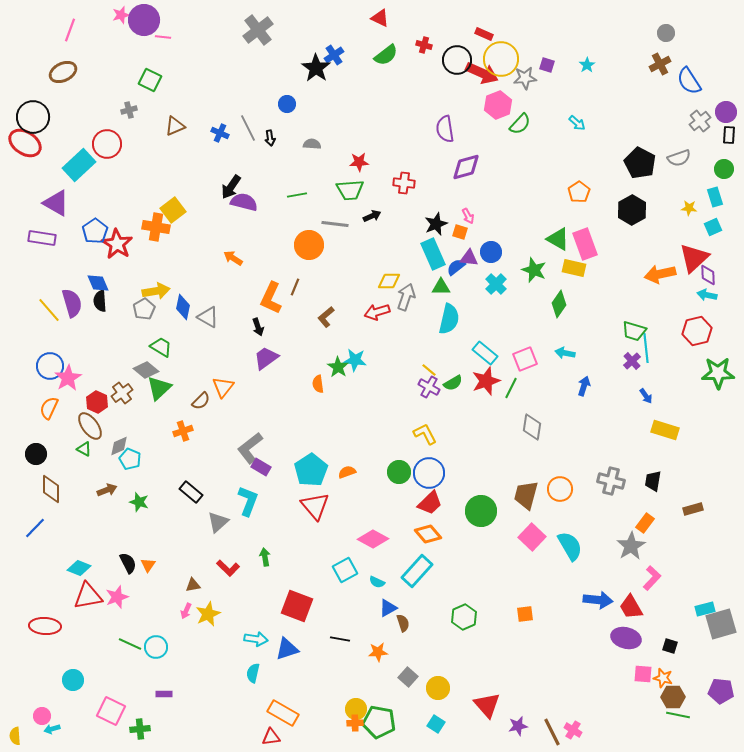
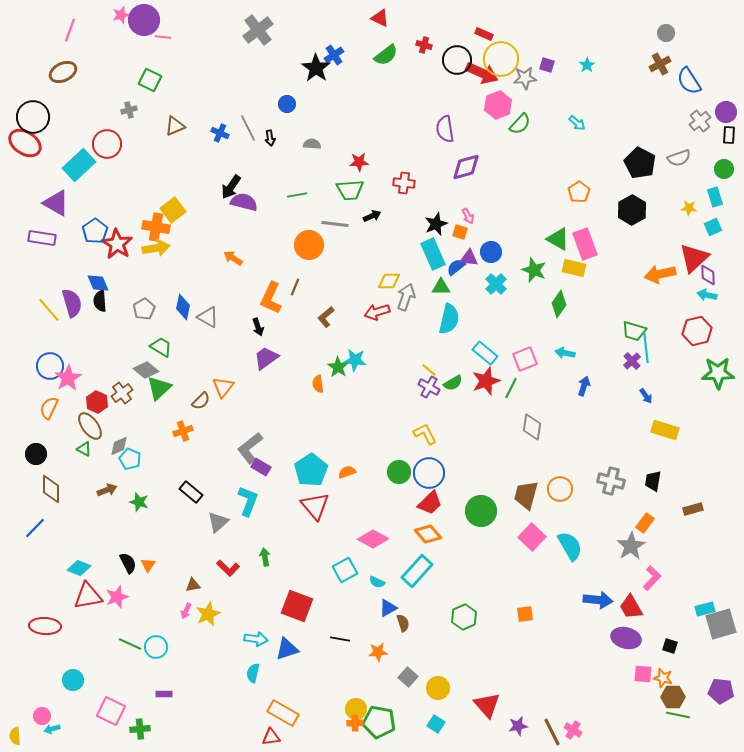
yellow arrow at (156, 291): moved 43 px up
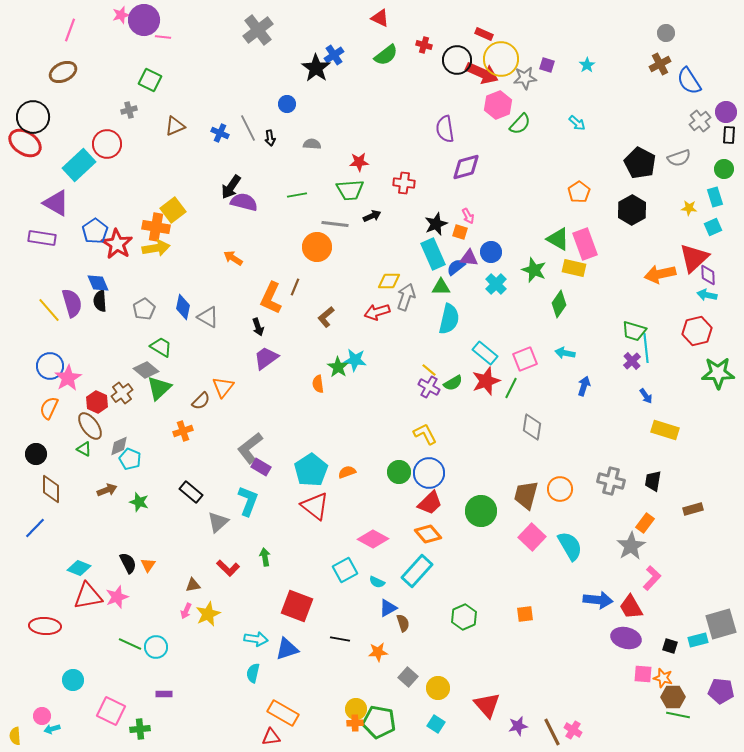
orange circle at (309, 245): moved 8 px right, 2 px down
red triangle at (315, 506): rotated 12 degrees counterclockwise
cyan rectangle at (705, 609): moved 7 px left, 31 px down
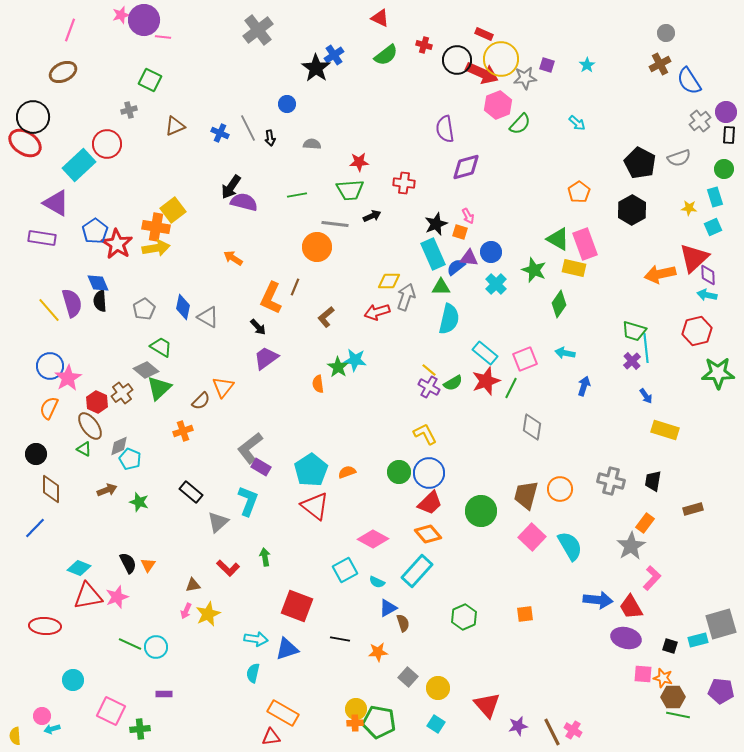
black arrow at (258, 327): rotated 24 degrees counterclockwise
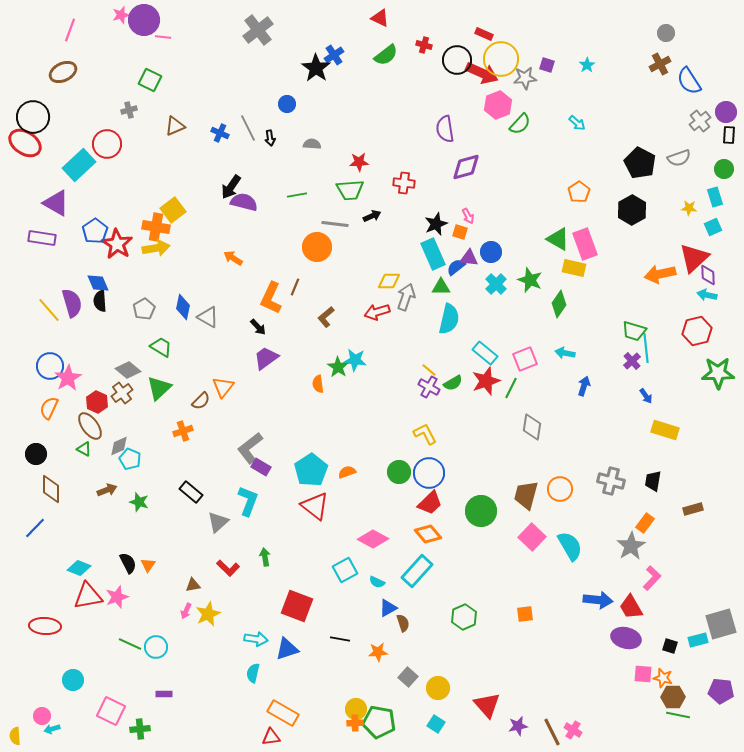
green star at (534, 270): moved 4 px left, 10 px down
gray diamond at (146, 370): moved 18 px left
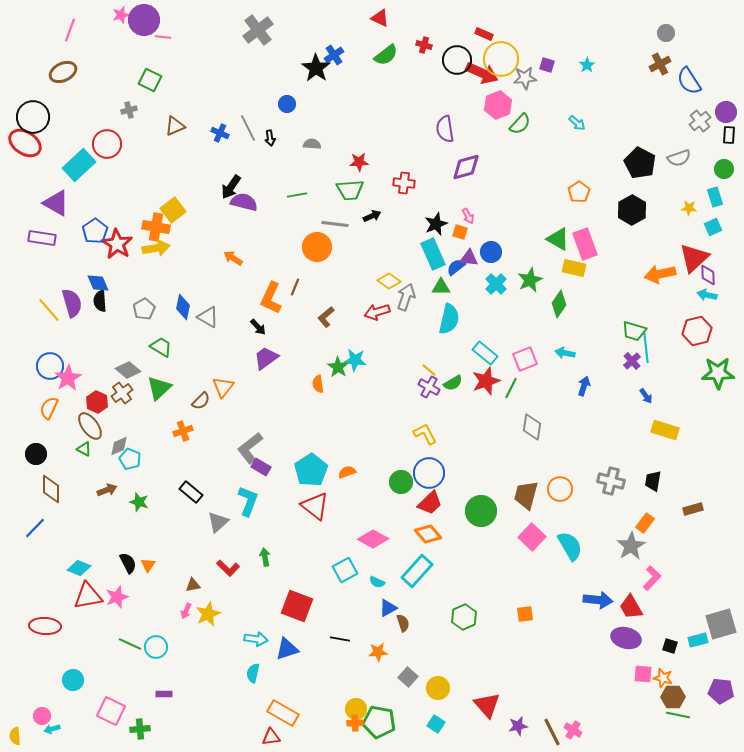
green star at (530, 280): rotated 25 degrees clockwise
yellow diamond at (389, 281): rotated 35 degrees clockwise
green circle at (399, 472): moved 2 px right, 10 px down
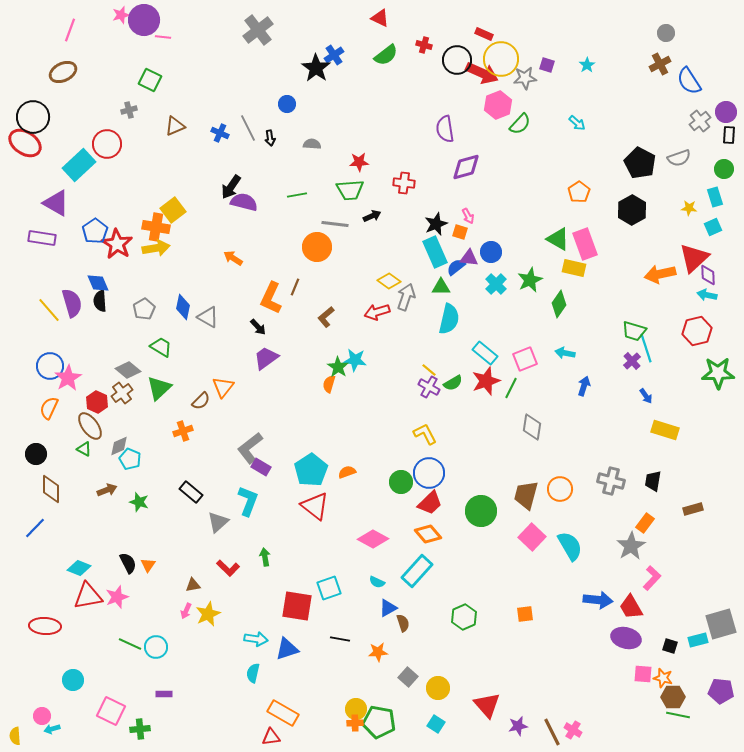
cyan rectangle at (433, 254): moved 2 px right, 2 px up
cyan line at (646, 348): rotated 12 degrees counterclockwise
orange semicircle at (318, 384): moved 11 px right; rotated 24 degrees clockwise
cyan square at (345, 570): moved 16 px left, 18 px down; rotated 10 degrees clockwise
red square at (297, 606): rotated 12 degrees counterclockwise
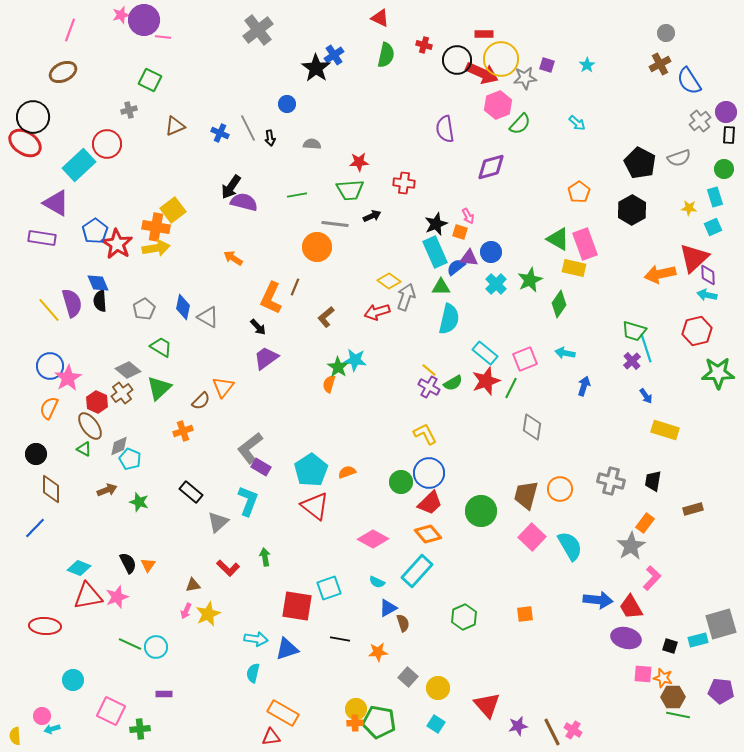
red rectangle at (484, 34): rotated 24 degrees counterclockwise
green semicircle at (386, 55): rotated 40 degrees counterclockwise
purple diamond at (466, 167): moved 25 px right
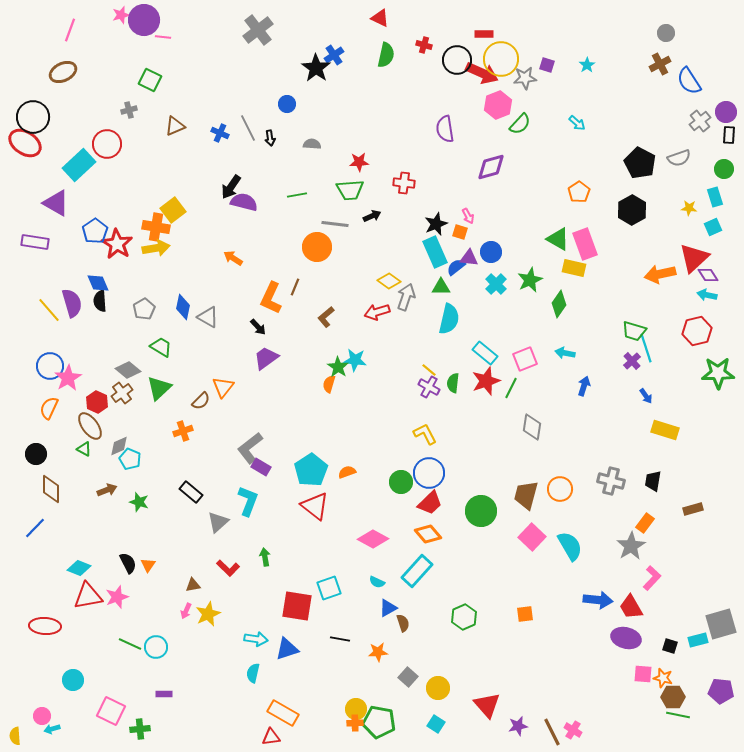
purple rectangle at (42, 238): moved 7 px left, 4 px down
purple diamond at (708, 275): rotated 30 degrees counterclockwise
green semicircle at (453, 383): rotated 126 degrees clockwise
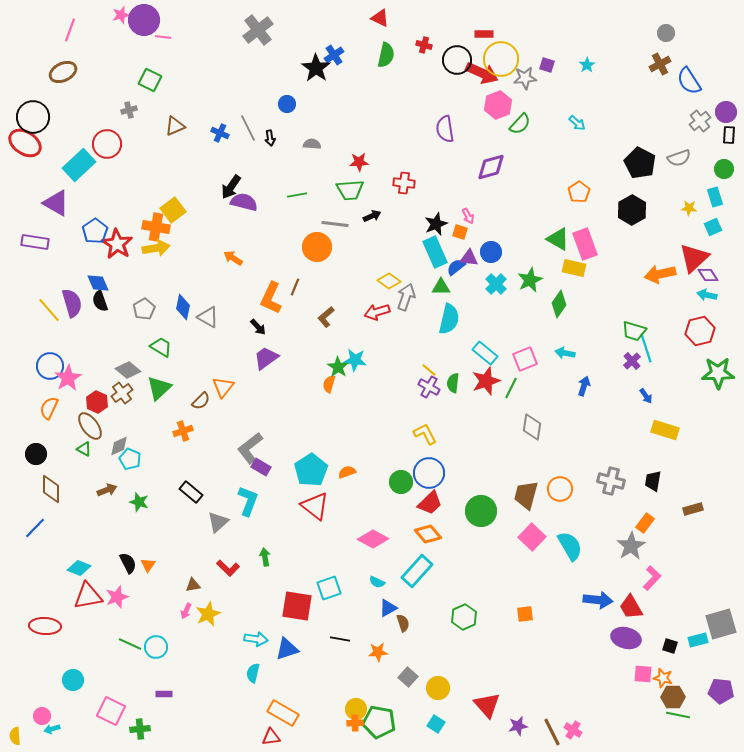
black semicircle at (100, 301): rotated 15 degrees counterclockwise
red hexagon at (697, 331): moved 3 px right
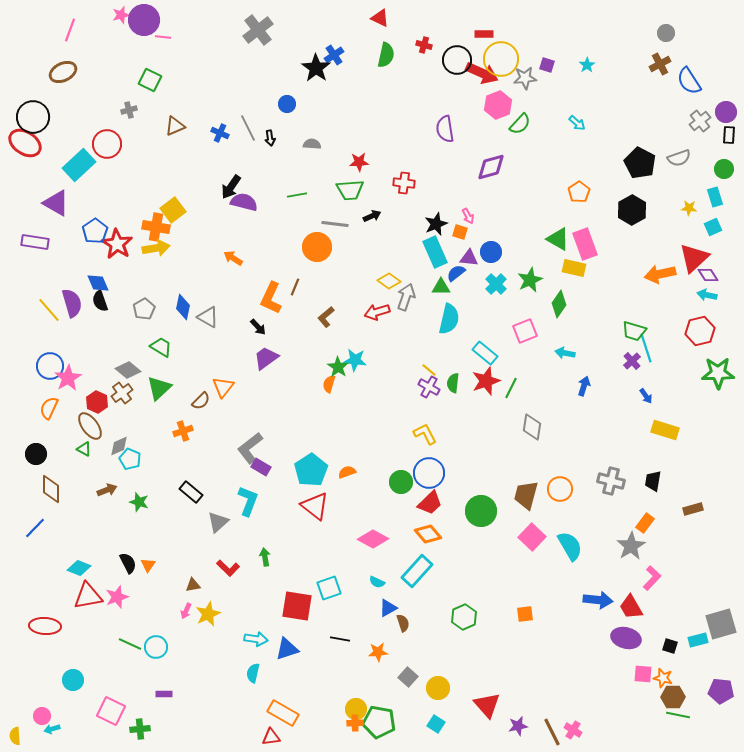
blue semicircle at (456, 267): moved 6 px down
pink square at (525, 359): moved 28 px up
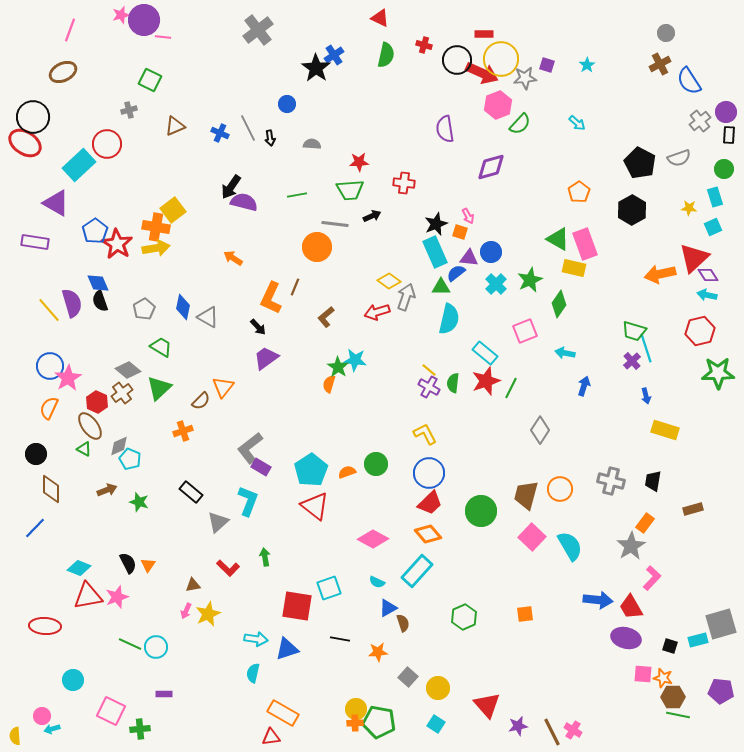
blue arrow at (646, 396): rotated 21 degrees clockwise
gray diamond at (532, 427): moved 8 px right, 3 px down; rotated 24 degrees clockwise
green circle at (401, 482): moved 25 px left, 18 px up
